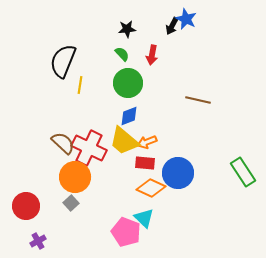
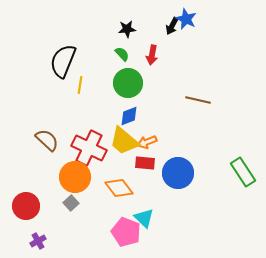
brown semicircle: moved 16 px left, 3 px up
orange diamond: moved 32 px left; rotated 28 degrees clockwise
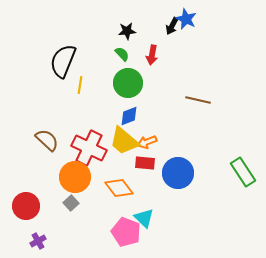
black star: moved 2 px down
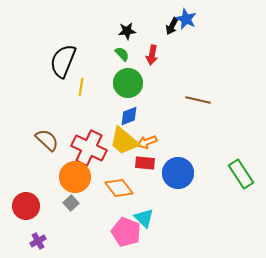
yellow line: moved 1 px right, 2 px down
green rectangle: moved 2 px left, 2 px down
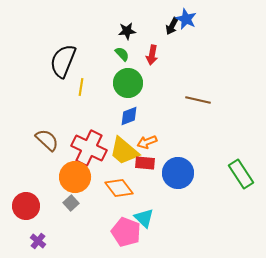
yellow trapezoid: moved 10 px down
purple cross: rotated 21 degrees counterclockwise
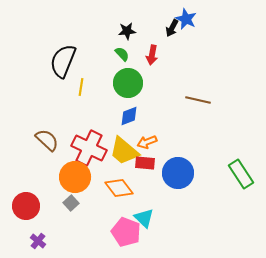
black arrow: moved 2 px down
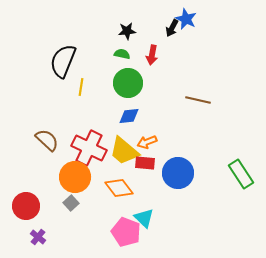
green semicircle: rotated 35 degrees counterclockwise
blue diamond: rotated 15 degrees clockwise
purple cross: moved 4 px up
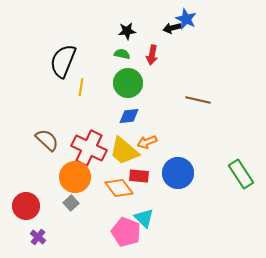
black arrow: rotated 48 degrees clockwise
red rectangle: moved 6 px left, 13 px down
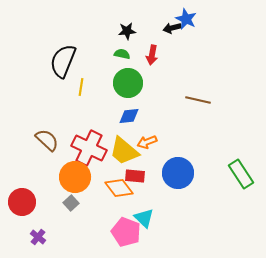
red rectangle: moved 4 px left
red circle: moved 4 px left, 4 px up
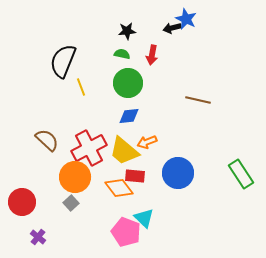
yellow line: rotated 30 degrees counterclockwise
red cross: rotated 36 degrees clockwise
